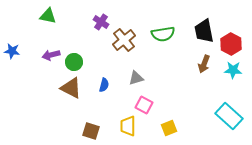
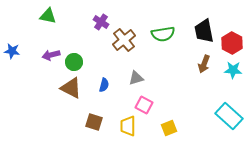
red hexagon: moved 1 px right, 1 px up
brown square: moved 3 px right, 9 px up
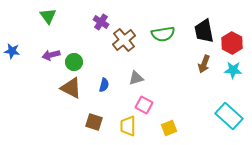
green triangle: rotated 42 degrees clockwise
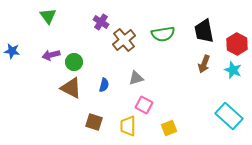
red hexagon: moved 5 px right, 1 px down
cyan star: rotated 18 degrees clockwise
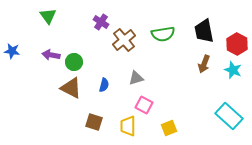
purple arrow: rotated 24 degrees clockwise
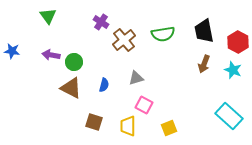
red hexagon: moved 1 px right, 2 px up
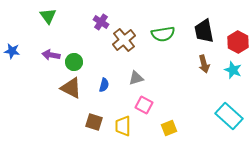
brown arrow: rotated 36 degrees counterclockwise
yellow trapezoid: moved 5 px left
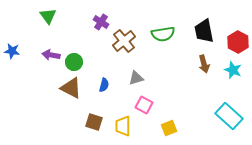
brown cross: moved 1 px down
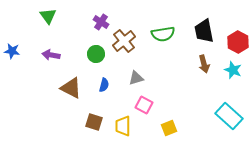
green circle: moved 22 px right, 8 px up
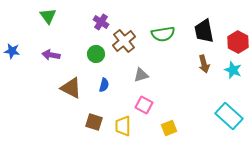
gray triangle: moved 5 px right, 3 px up
